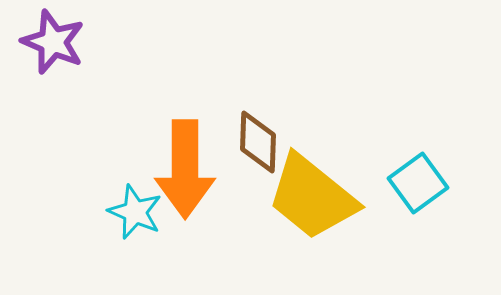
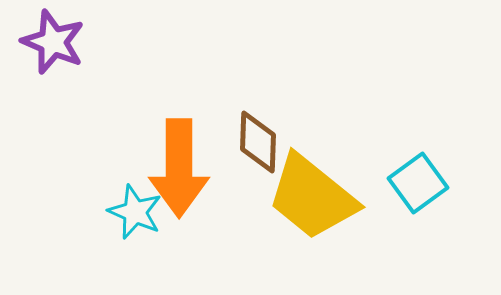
orange arrow: moved 6 px left, 1 px up
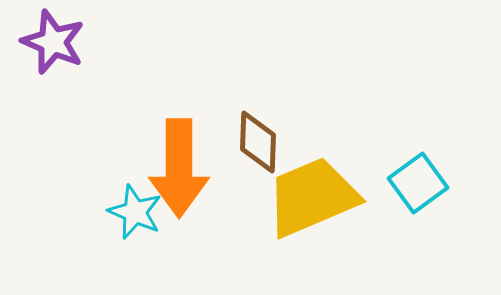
yellow trapezoid: rotated 118 degrees clockwise
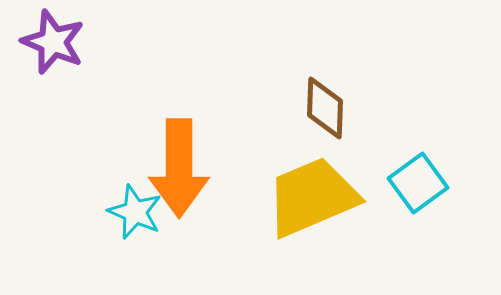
brown diamond: moved 67 px right, 34 px up
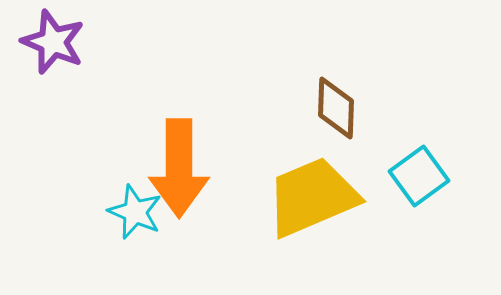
brown diamond: moved 11 px right
cyan square: moved 1 px right, 7 px up
